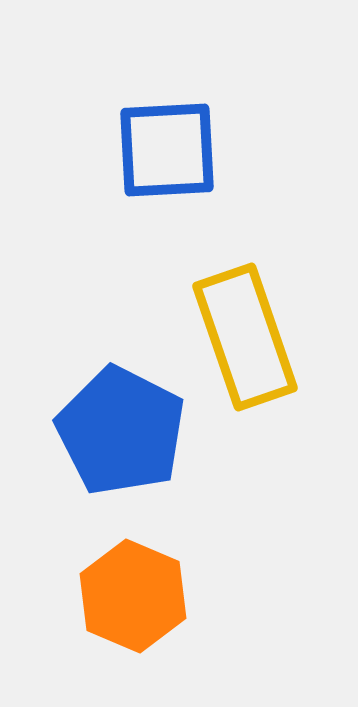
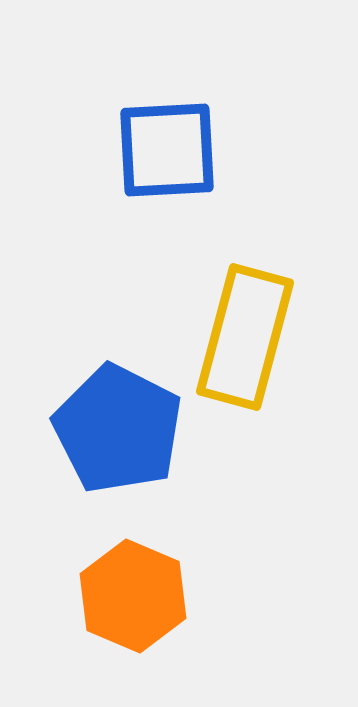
yellow rectangle: rotated 34 degrees clockwise
blue pentagon: moved 3 px left, 2 px up
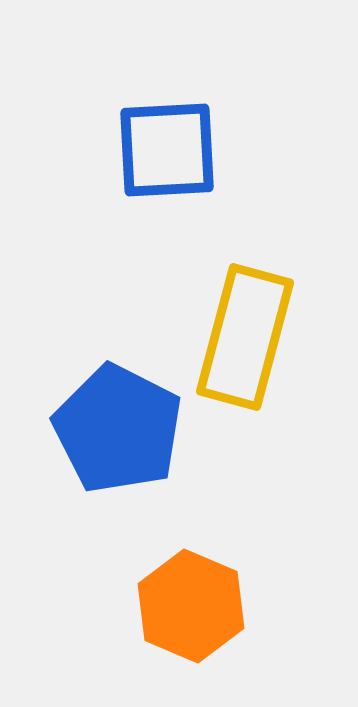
orange hexagon: moved 58 px right, 10 px down
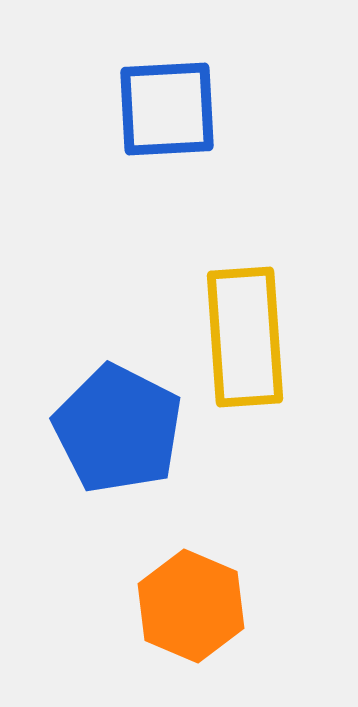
blue square: moved 41 px up
yellow rectangle: rotated 19 degrees counterclockwise
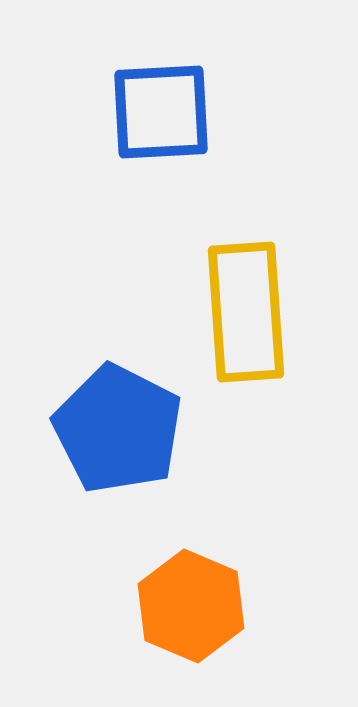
blue square: moved 6 px left, 3 px down
yellow rectangle: moved 1 px right, 25 px up
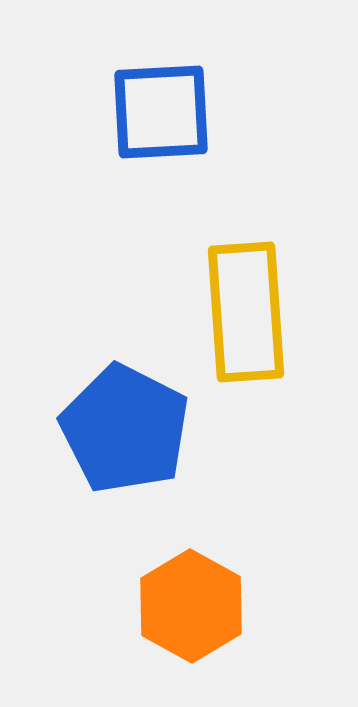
blue pentagon: moved 7 px right
orange hexagon: rotated 6 degrees clockwise
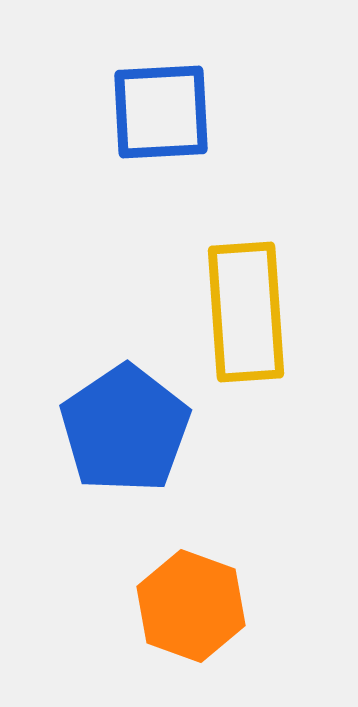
blue pentagon: rotated 11 degrees clockwise
orange hexagon: rotated 9 degrees counterclockwise
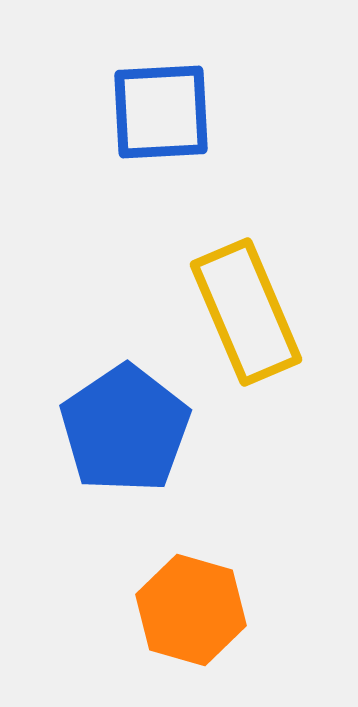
yellow rectangle: rotated 19 degrees counterclockwise
orange hexagon: moved 4 px down; rotated 4 degrees counterclockwise
